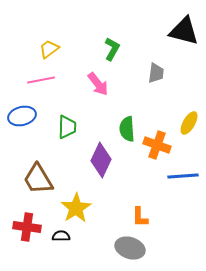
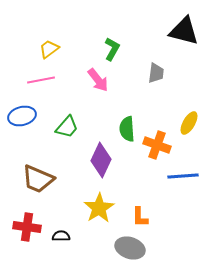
pink arrow: moved 4 px up
green trapezoid: rotated 40 degrees clockwise
brown trapezoid: rotated 36 degrees counterclockwise
yellow star: moved 23 px right
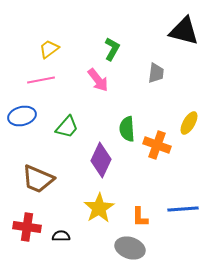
blue line: moved 33 px down
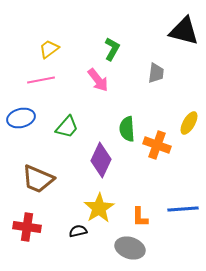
blue ellipse: moved 1 px left, 2 px down
black semicircle: moved 17 px right, 5 px up; rotated 12 degrees counterclockwise
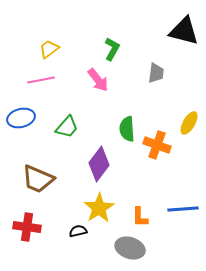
purple diamond: moved 2 px left, 4 px down; rotated 12 degrees clockwise
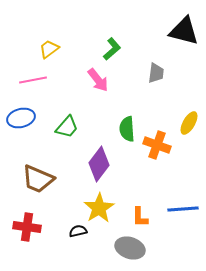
green L-shape: rotated 20 degrees clockwise
pink line: moved 8 px left
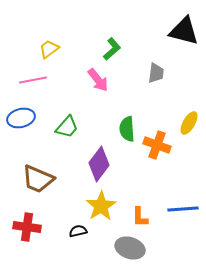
yellow star: moved 2 px right, 2 px up
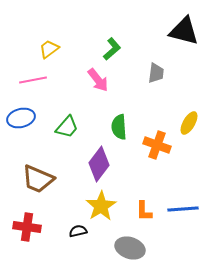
green semicircle: moved 8 px left, 2 px up
orange L-shape: moved 4 px right, 6 px up
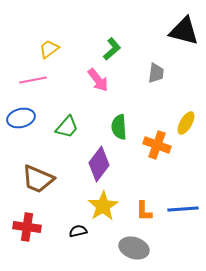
yellow ellipse: moved 3 px left
yellow star: moved 2 px right
gray ellipse: moved 4 px right
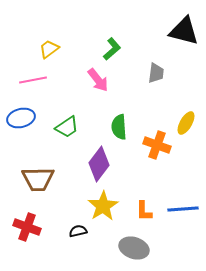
green trapezoid: rotated 15 degrees clockwise
brown trapezoid: rotated 24 degrees counterclockwise
red cross: rotated 12 degrees clockwise
